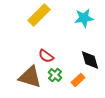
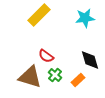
cyan star: moved 1 px right
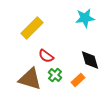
yellow rectangle: moved 7 px left, 13 px down
brown triangle: moved 2 px down
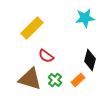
black diamond: rotated 30 degrees clockwise
green cross: moved 5 px down
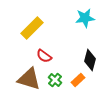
red semicircle: moved 2 px left
brown triangle: moved 1 px left
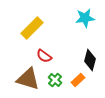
brown triangle: moved 1 px left
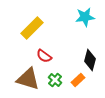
cyan star: moved 1 px up
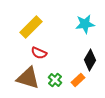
cyan star: moved 7 px down
yellow rectangle: moved 1 px left, 1 px up
red semicircle: moved 5 px left, 3 px up; rotated 14 degrees counterclockwise
black diamond: rotated 15 degrees clockwise
brown triangle: moved 1 px up
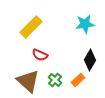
red semicircle: moved 1 px right, 2 px down
brown triangle: moved 3 px down; rotated 25 degrees clockwise
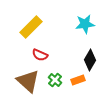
orange rectangle: rotated 24 degrees clockwise
